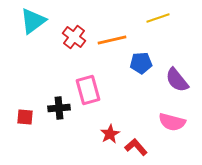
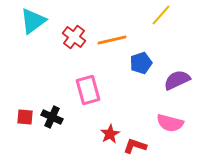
yellow line: moved 3 px right, 3 px up; rotated 30 degrees counterclockwise
blue pentagon: rotated 15 degrees counterclockwise
purple semicircle: rotated 104 degrees clockwise
black cross: moved 7 px left, 9 px down; rotated 30 degrees clockwise
pink semicircle: moved 2 px left, 1 px down
red L-shape: moved 1 px left, 1 px up; rotated 30 degrees counterclockwise
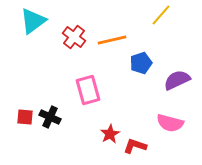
black cross: moved 2 px left
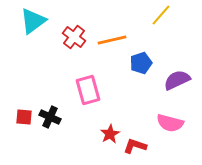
red square: moved 1 px left
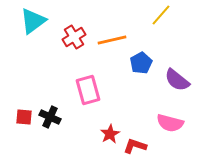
red cross: rotated 20 degrees clockwise
blue pentagon: rotated 10 degrees counterclockwise
purple semicircle: rotated 116 degrees counterclockwise
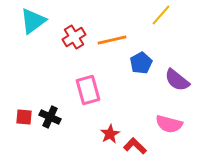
pink semicircle: moved 1 px left, 1 px down
red L-shape: rotated 25 degrees clockwise
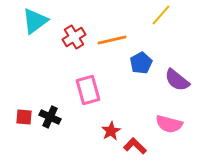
cyan triangle: moved 2 px right
red star: moved 1 px right, 3 px up
